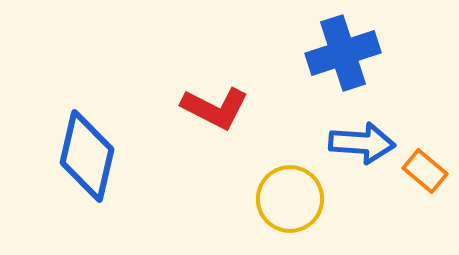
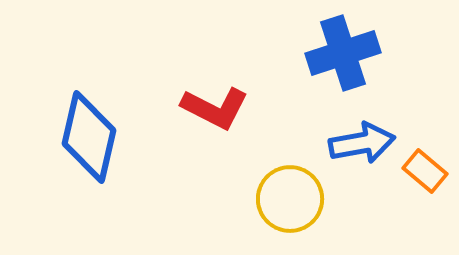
blue arrow: rotated 14 degrees counterclockwise
blue diamond: moved 2 px right, 19 px up
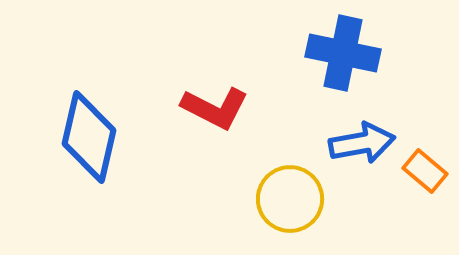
blue cross: rotated 30 degrees clockwise
